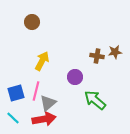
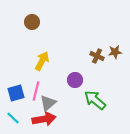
brown cross: rotated 16 degrees clockwise
purple circle: moved 3 px down
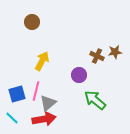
purple circle: moved 4 px right, 5 px up
blue square: moved 1 px right, 1 px down
cyan line: moved 1 px left
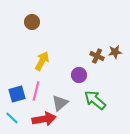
gray triangle: moved 12 px right
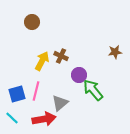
brown cross: moved 36 px left
green arrow: moved 2 px left, 10 px up; rotated 10 degrees clockwise
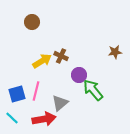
yellow arrow: rotated 30 degrees clockwise
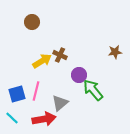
brown cross: moved 1 px left, 1 px up
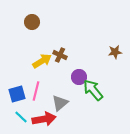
purple circle: moved 2 px down
cyan line: moved 9 px right, 1 px up
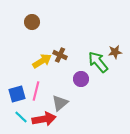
purple circle: moved 2 px right, 2 px down
green arrow: moved 5 px right, 28 px up
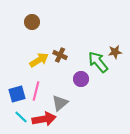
yellow arrow: moved 3 px left, 1 px up
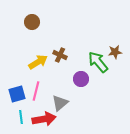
yellow arrow: moved 1 px left, 2 px down
cyan line: rotated 40 degrees clockwise
